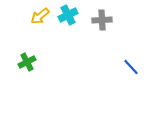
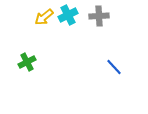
yellow arrow: moved 4 px right, 1 px down
gray cross: moved 3 px left, 4 px up
blue line: moved 17 px left
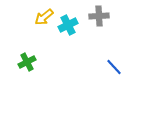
cyan cross: moved 10 px down
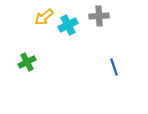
blue line: rotated 24 degrees clockwise
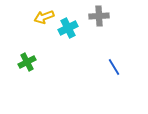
yellow arrow: rotated 18 degrees clockwise
cyan cross: moved 3 px down
blue line: rotated 12 degrees counterclockwise
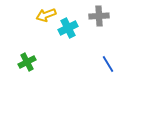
yellow arrow: moved 2 px right, 2 px up
blue line: moved 6 px left, 3 px up
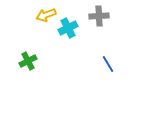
green cross: moved 1 px right, 1 px up
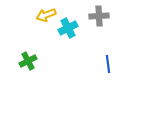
blue line: rotated 24 degrees clockwise
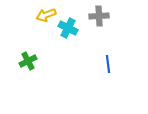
cyan cross: rotated 36 degrees counterclockwise
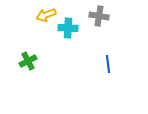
gray cross: rotated 12 degrees clockwise
cyan cross: rotated 24 degrees counterclockwise
